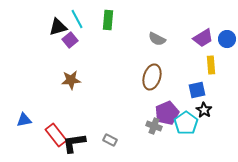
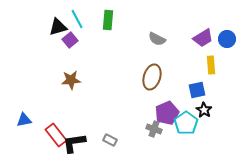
gray cross: moved 3 px down
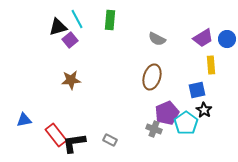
green rectangle: moved 2 px right
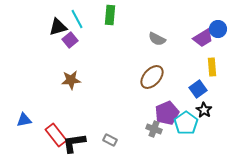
green rectangle: moved 5 px up
blue circle: moved 9 px left, 10 px up
yellow rectangle: moved 1 px right, 2 px down
brown ellipse: rotated 25 degrees clockwise
blue square: moved 1 px right, 1 px up; rotated 24 degrees counterclockwise
